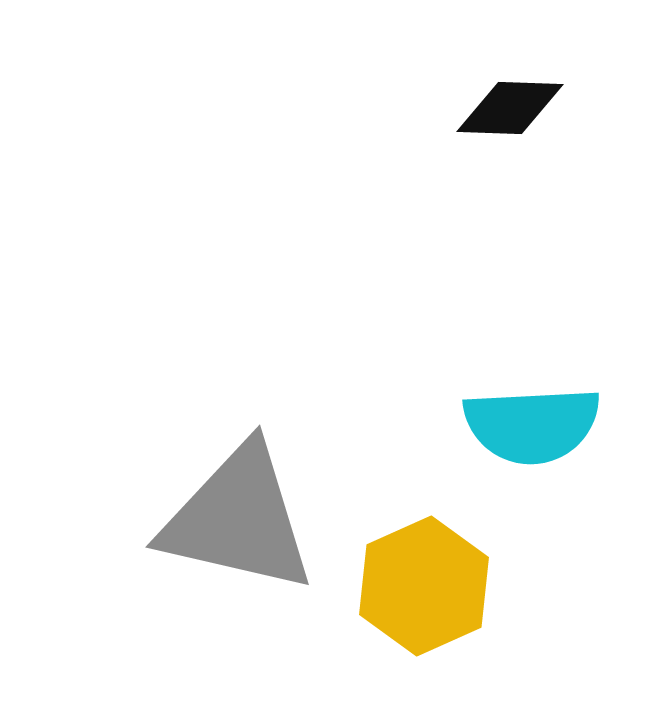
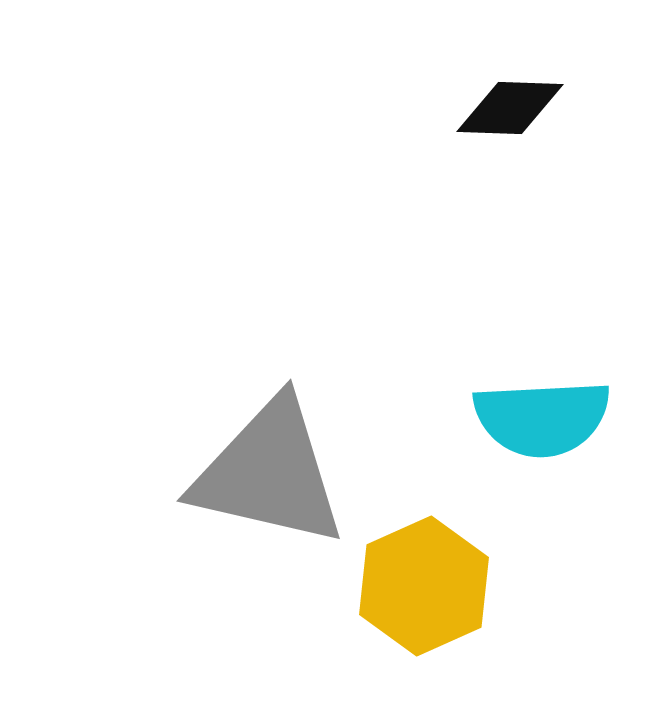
cyan semicircle: moved 10 px right, 7 px up
gray triangle: moved 31 px right, 46 px up
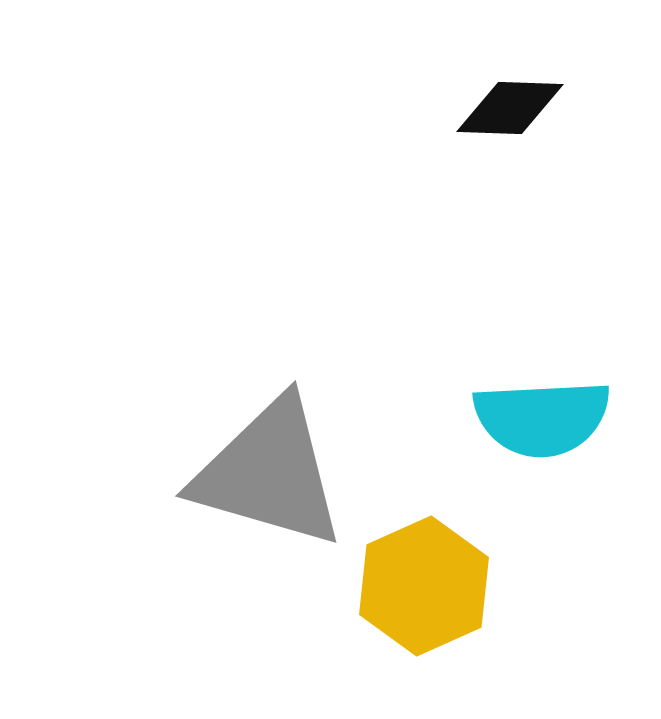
gray triangle: rotated 3 degrees clockwise
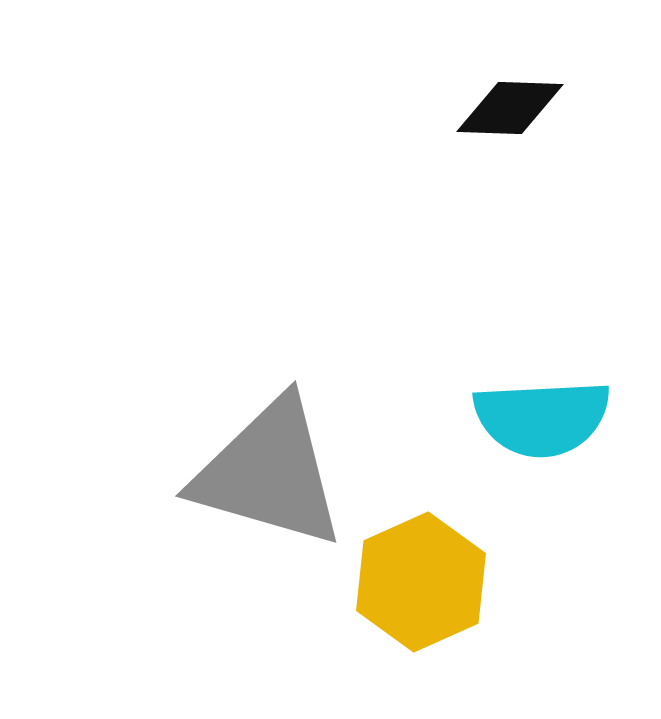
yellow hexagon: moved 3 px left, 4 px up
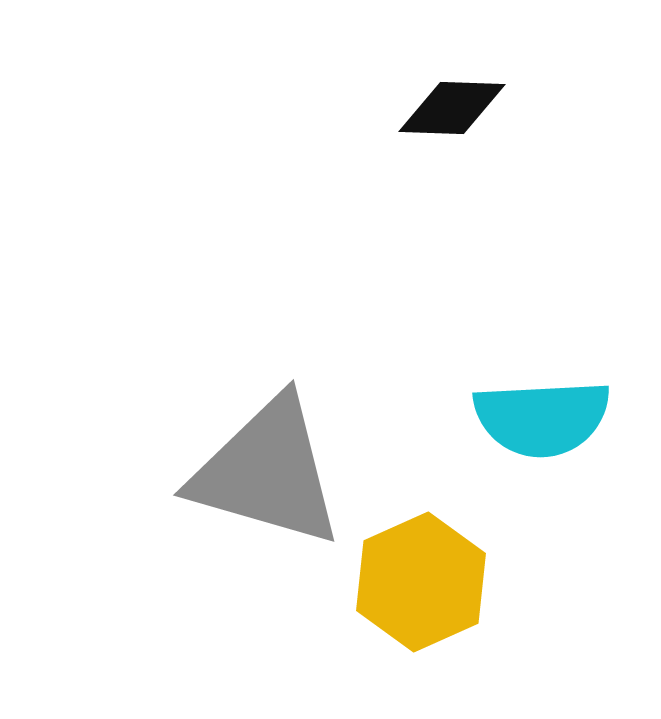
black diamond: moved 58 px left
gray triangle: moved 2 px left, 1 px up
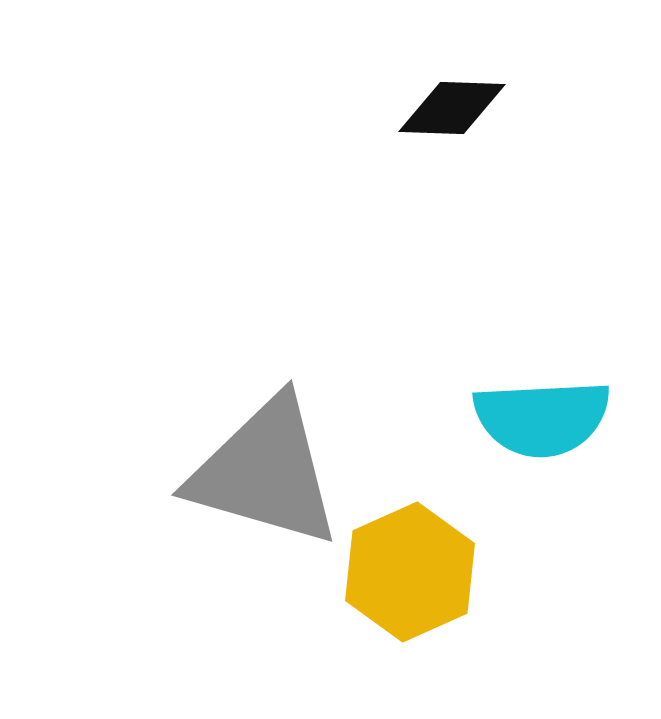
gray triangle: moved 2 px left
yellow hexagon: moved 11 px left, 10 px up
